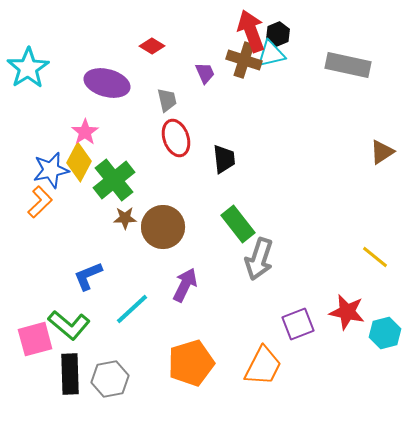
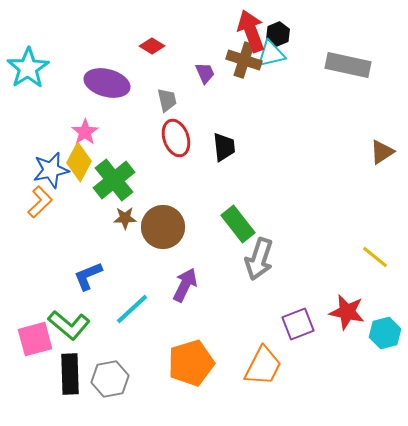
black trapezoid: moved 12 px up
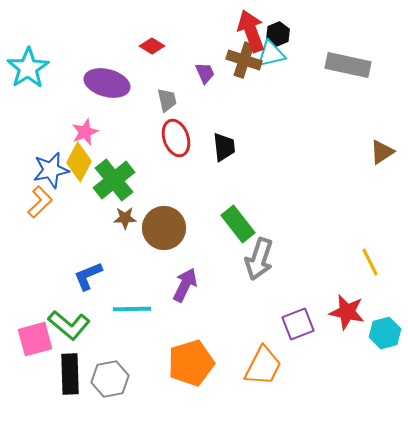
pink star: rotated 12 degrees clockwise
brown circle: moved 1 px right, 1 px down
yellow line: moved 5 px left, 5 px down; rotated 24 degrees clockwise
cyan line: rotated 42 degrees clockwise
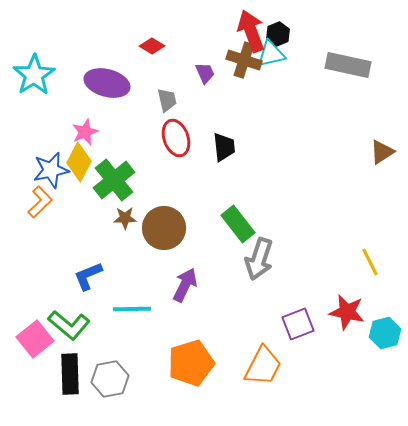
cyan star: moved 6 px right, 7 px down
pink square: rotated 24 degrees counterclockwise
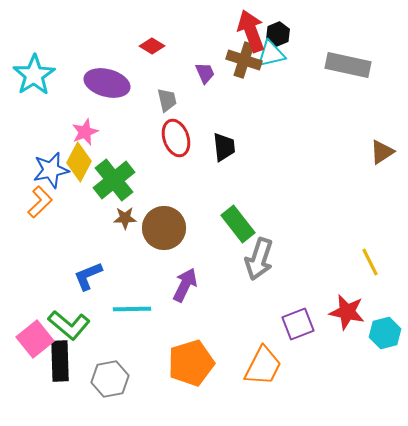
black rectangle: moved 10 px left, 13 px up
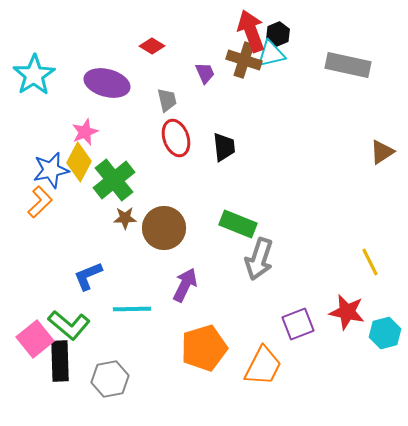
green rectangle: rotated 30 degrees counterclockwise
orange pentagon: moved 13 px right, 15 px up
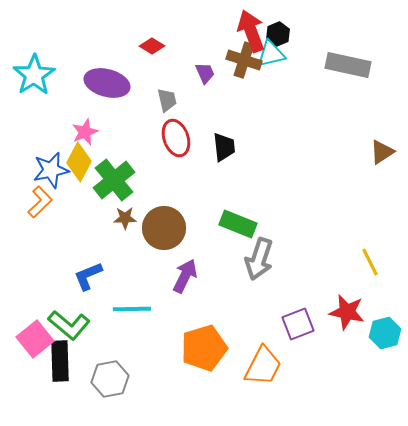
purple arrow: moved 9 px up
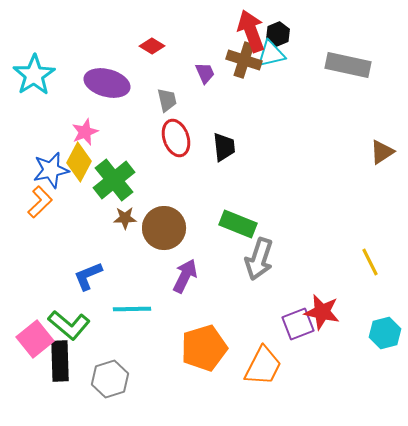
red star: moved 25 px left
gray hexagon: rotated 6 degrees counterclockwise
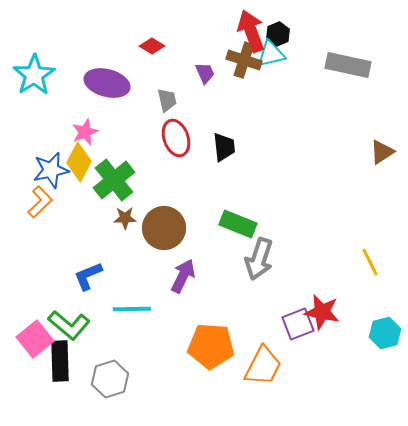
purple arrow: moved 2 px left
orange pentagon: moved 7 px right, 2 px up; rotated 21 degrees clockwise
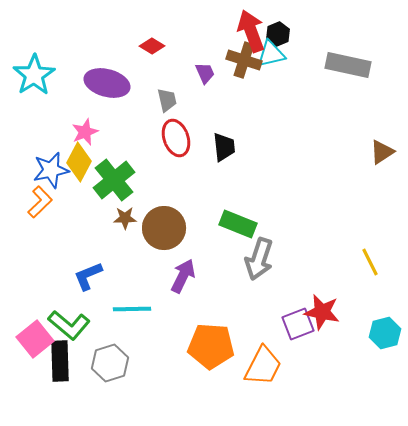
gray hexagon: moved 16 px up
